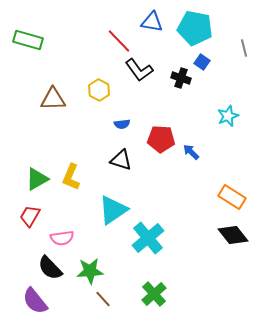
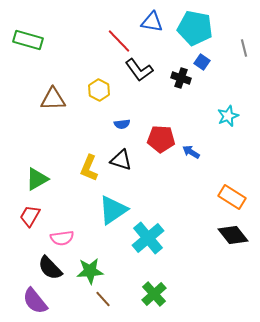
blue arrow: rotated 12 degrees counterclockwise
yellow L-shape: moved 18 px right, 9 px up
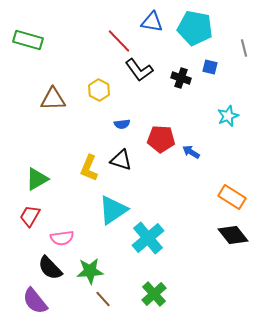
blue square: moved 8 px right, 5 px down; rotated 21 degrees counterclockwise
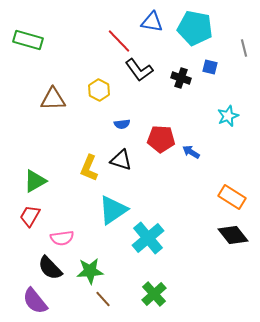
green triangle: moved 2 px left, 2 px down
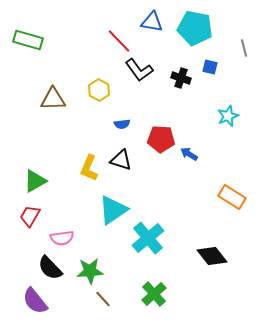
blue arrow: moved 2 px left, 2 px down
black diamond: moved 21 px left, 21 px down
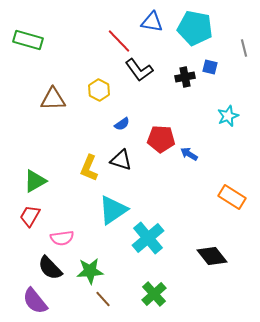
black cross: moved 4 px right, 1 px up; rotated 30 degrees counterclockwise
blue semicircle: rotated 28 degrees counterclockwise
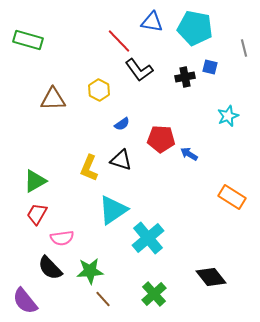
red trapezoid: moved 7 px right, 2 px up
black diamond: moved 1 px left, 21 px down
purple semicircle: moved 10 px left
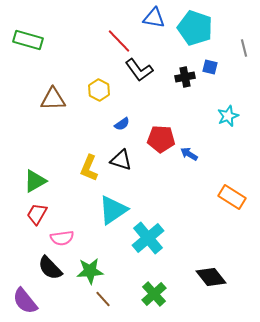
blue triangle: moved 2 px right, 4 px up
cyan pentagon: rotated 8 degrees clockwise
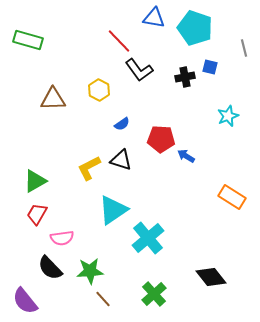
blue arrow: moved 3 px left, 2 px down
yellow L-shape: rotated 40 degrees clockwise
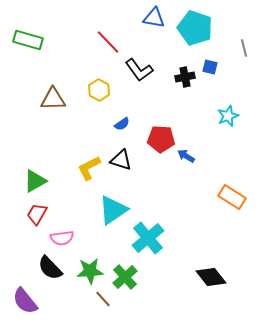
red line: moved 11 px left, 1 px down
green cross: moved 29 px left, 17 px up
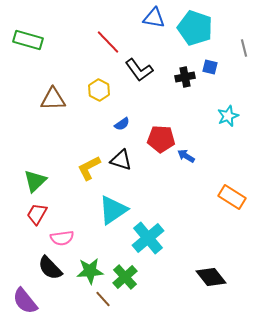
green triangle: rotated 15 degrees counterclockwise
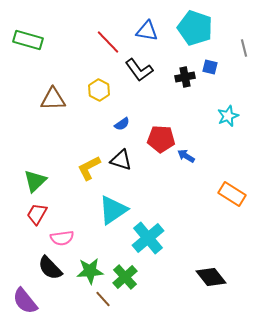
blue triangle: moved 7 px left, 13 px down
orange rectangle: moved 3 px up
